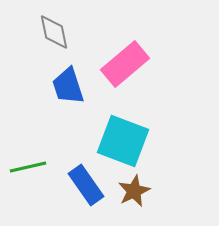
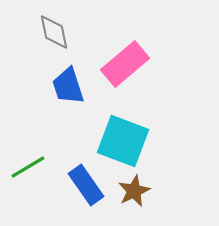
green line: rotated 18 degrees counterclockwise
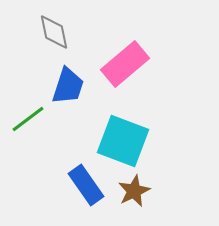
blue trapezoid: rotated 144 degrees counterclockwise
green line: moved 48 px up; rotated 6 degrees counterclockwise
